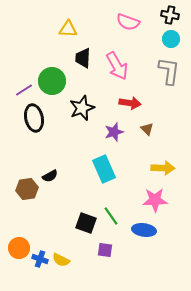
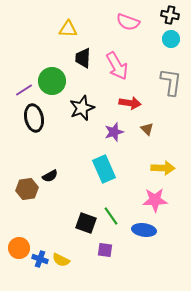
gray L-shape: moved 2 px right, 11 px down
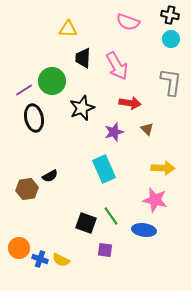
pink star: rotated 15 degrees clockwise
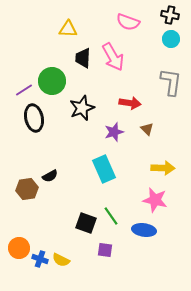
pink arrow: moved 4 px left, 9 px up
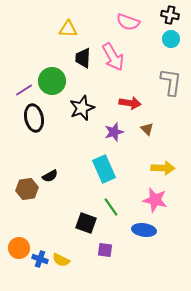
green line: moved 9 px up
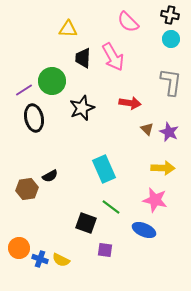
pink semicircle: rotated 25 degrees clockwise
purple star: moved 55 px right; rotated 30 degrees counterclockwise
green line: rotated 18 degrees counterclockwise
blue ellipse: rotated 15 degrees clockwise
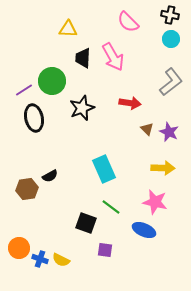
gray L-shape: rotated 44 degrees clockwise
pink star: moved 2 px down
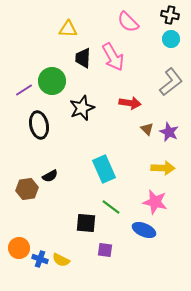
black ellipse: moved 5 px right, 7 px down
black square: rotated 15 degrees counterclockwise
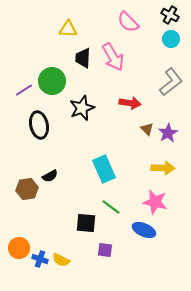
black cross: rotated 18 degrees clockwise
purple star: moved 1 px left, 1 px down; rotated 18 degrees clockwise
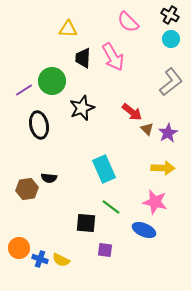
red arrow: moved 2 px right, 9 px down; rotated 30 degrees clockwise
black semicircle: moved 1 px left, 2 px down; rotated 35 degrees clockwise
